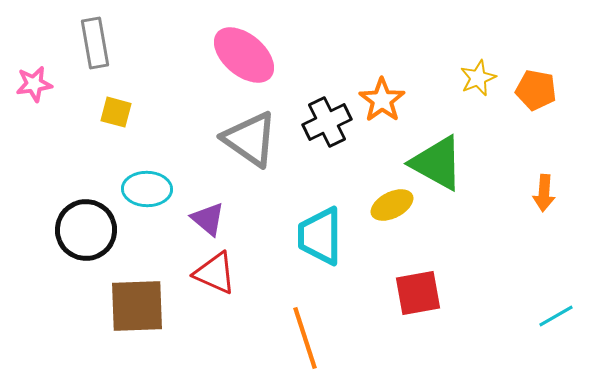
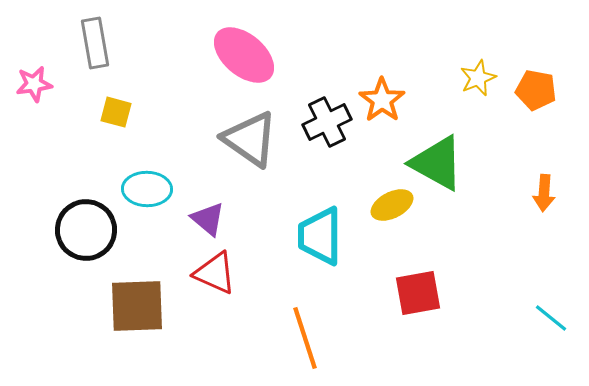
cyan line: moved 5 px left, 2 px down; rotated 69 degrees clockwise
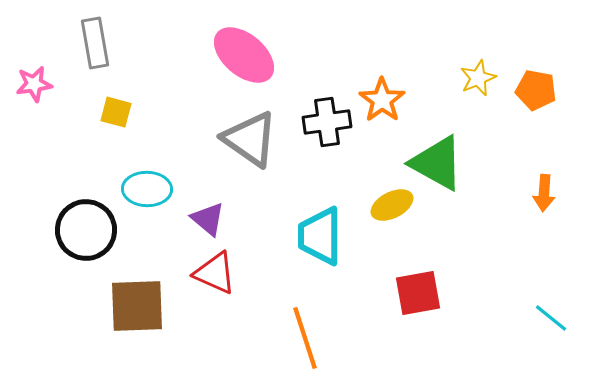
black cross: rotated 18 degrees clockwise
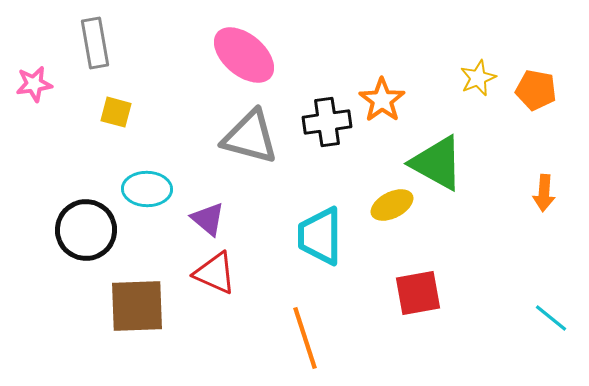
gray triangle: moved 2 px up; rotated 20 degrees counterclockwise
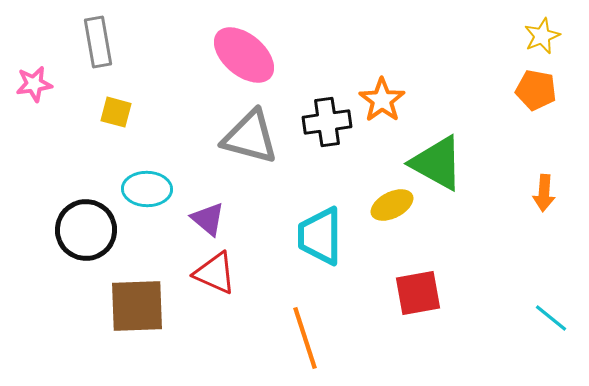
gray rectangle: moved 3 px right, 1 px up
yellow star: moved 64 px right, 42 px up
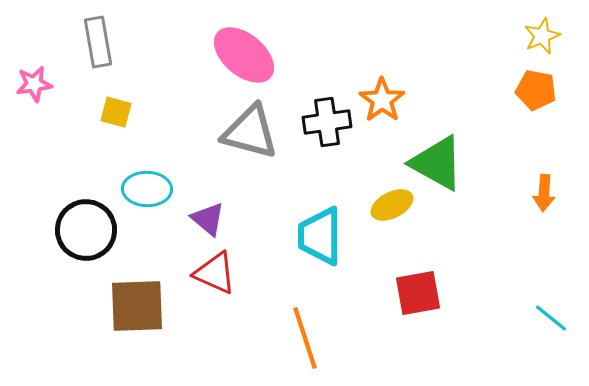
gray triangle: moved 5 px up
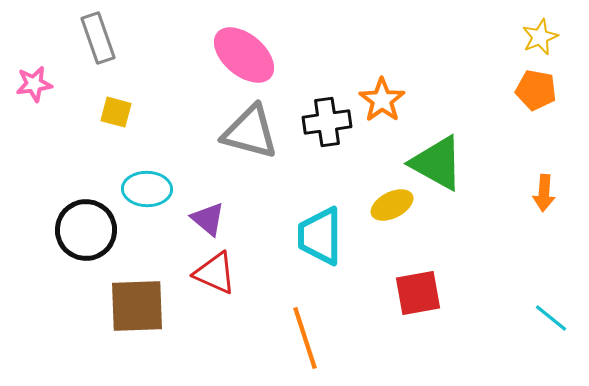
yellow star: moved 2 px left, 1 px down
gray rectangle: moved 4 px up; rotated 9 degrees counterclockwise
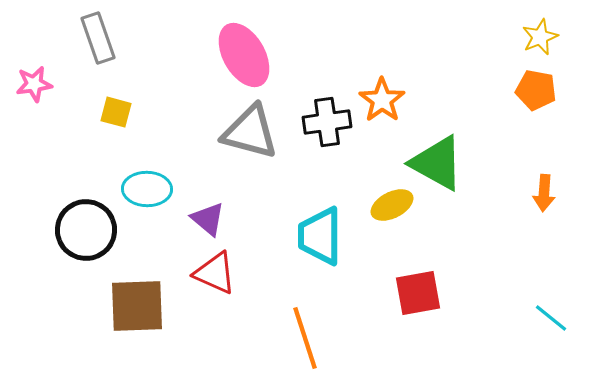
pink ellipse: rotated 20 degrees clockwise
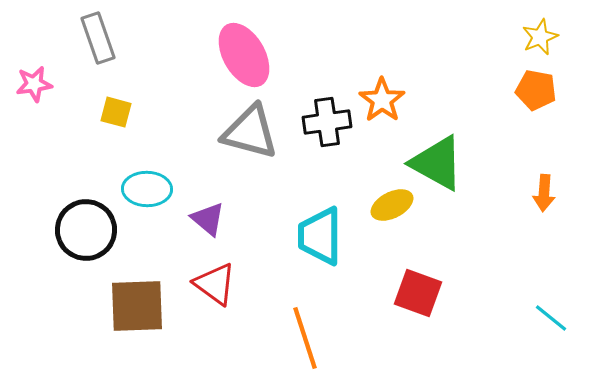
red triangle: moved 11 px down; rotated 12 degrees clockwise
red square: rotated 30 degrees clockwise
